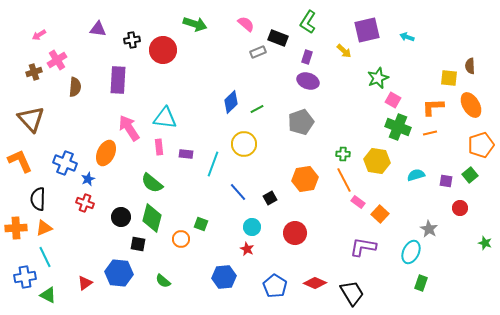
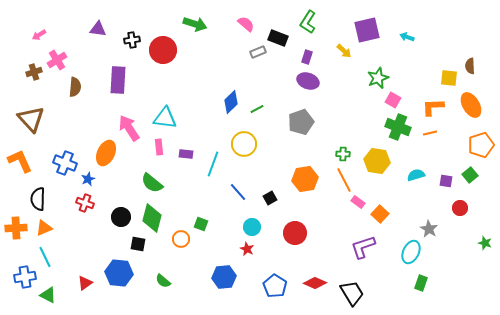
purple L-shape at (363, 247): rotated 28 degrees counterclockwise
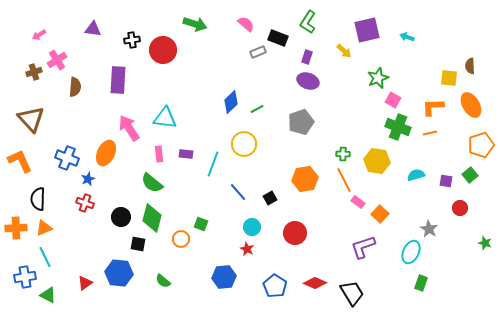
purple triangle at (98, 29): moved 5 px left
pink rectangle at (159, 147): moved 7 px down
blue cross at (65, 163): moved 2 px right, 5 px up
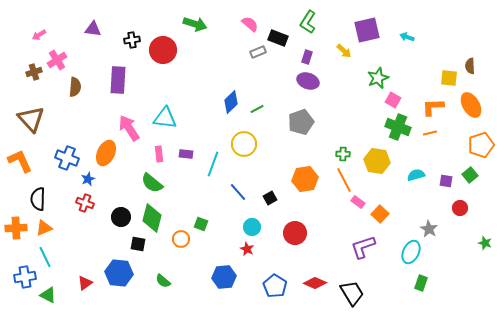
pink semicircle at (246, 24): moved 4 px right
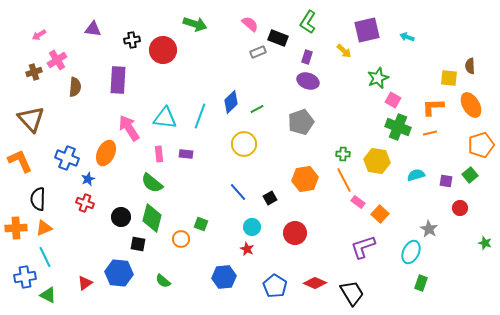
cyan line at (213, 164): moved 13 px left, 48 px up
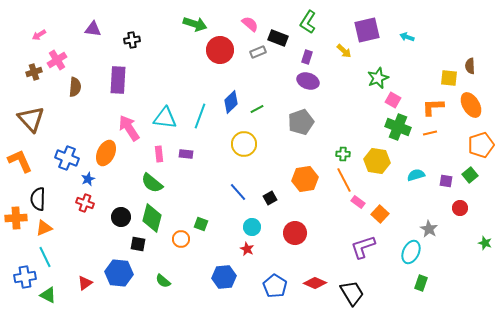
red circle at (163, 50): moved 57 px right
orange cross at (16, 228): moved 10 px up
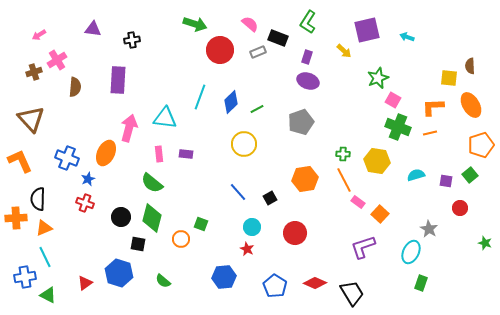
cyan line at (200, 116): moved 19 px up
pink arrow at (129, 128): rotated 48 degrees clockwise
blue hexagon at (119, 273): rotated 12 degrees clockwise
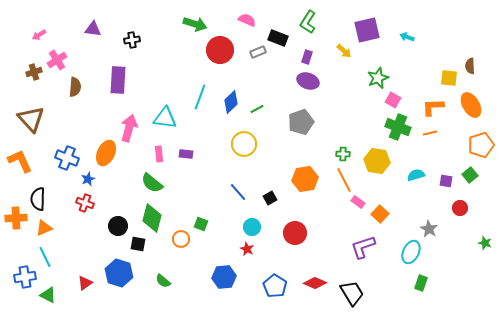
pink semicircle at (250, 24): moved 3 px left, 4 px up; rotated 18 degrees counterclockwise
black circle at (121, 217): moved 3 px left, 9 px down
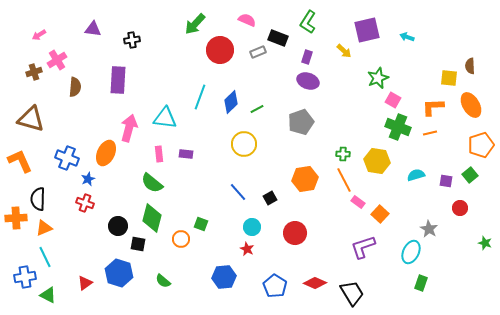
green arrow at (195, 24): rotated 115 degrees clockwise
brown triangle at (31, 119): rotated 32 degrees counterclockwise
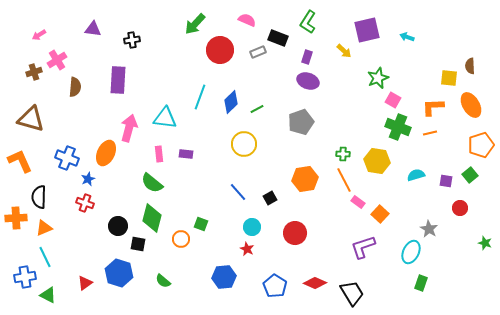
black semicircle at (38, 199): moved 1 px right, 2 px up
